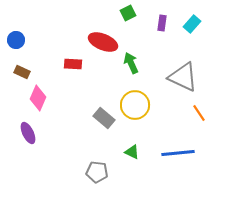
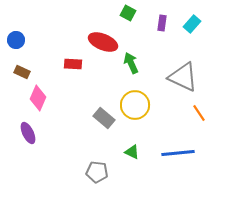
green square: rotated 35 degrees counterclockwise
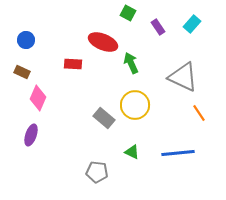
purple rectangle: moved 4 px left, 4 px down; rotated 42 degrees counterclockwise
blue circle: moved 10 px right
purple ellipse: moved 3 px right, 2 px down; rotated 45 degrees clockwise
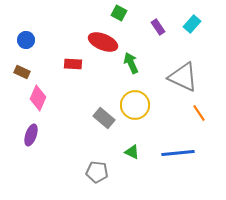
green square: moved 9 px left
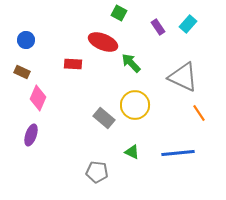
cyan rectangle: moved 4 px left
green arrow: rotated 20 degrees counterclockwise
